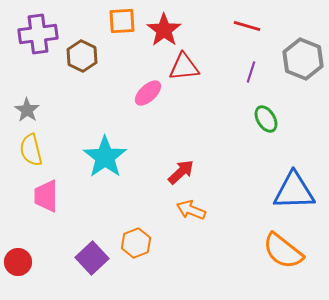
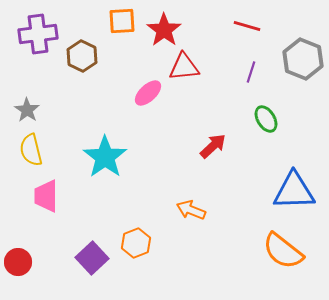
red arrow: moved 32 px right, 26 px up
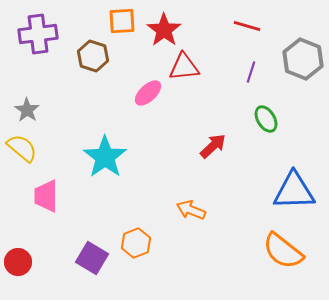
brown hexagon: moved 11 px right; rotated 8 degrees counterclockwise
yellow semicircle: moved 9 px left, 2 px up; rotated 144 degrees clockwise
purple square: rotated 16 degrees counterclockwise
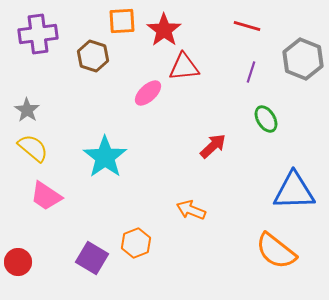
yellow semicircle: moved 11 px right
pink trapezoid: rotated 56 degrees counterclockwise
orange semicircle: moved 7 px left
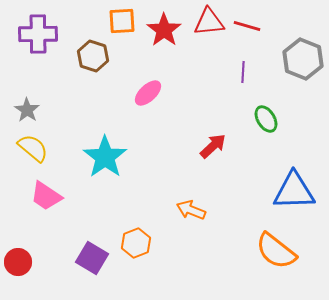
purple cross: rotated 6 degrees clockwise
red triangle: moved 25 px right, 45 px up
purple line: moved 8 px left; rotated 15 degrees counterclockwise
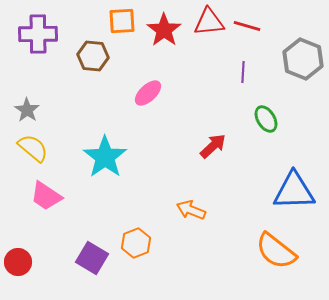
brown hexagon: rotated 12 degrees counterclockwise
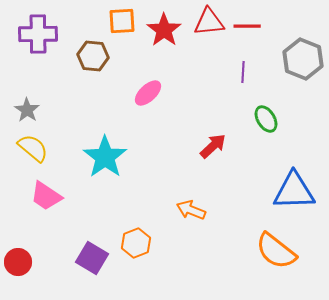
red line: rotated 16 degrees counterclockwise
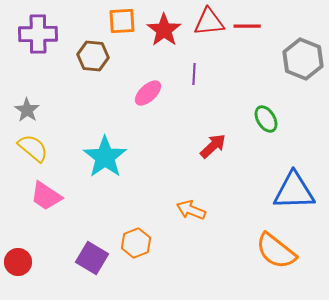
purple line: moved 49 px left, 2 px down
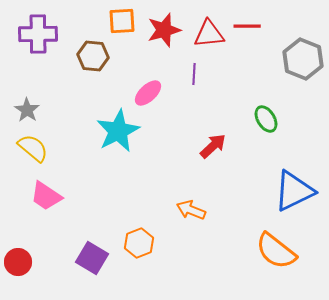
red triangle: moved 12 px down
red star: rotated 20 degrees clockwise
cyan star: moved 13 px right, 26 px up; rotated 9 degrees clockwise
blue triangle: rotated 24 degrees counterclockwise
orange hexagon: moved 3 px right
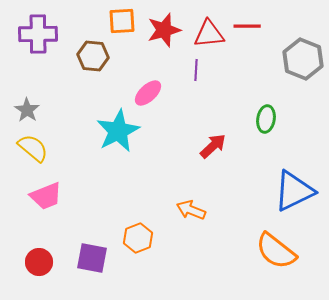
purple line: moved 2 px right, 4 px up
green ellipse: rotated 40 degrees clockwise
pink trapezoid: rotated 56 degrees counterclockwise
orange hexagon: moved 1 px left, 5 px up
purple square: rotated 20 degrees counterclockwise
red circle: moved 21 px right
